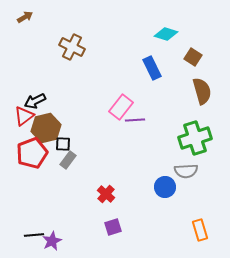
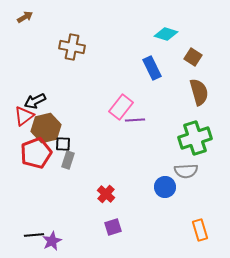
brown cross: rotated 15 degrees counterclockwise
brown semicircle: moved 3 px left, 1 px down
red pentagon: moved 4 px right
gray rectangle: rotated 18 degrees counterclockwise
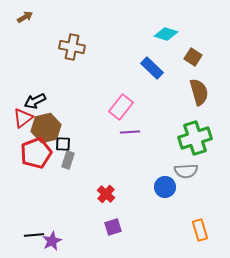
blue rectangle: rotated 20 degrees counterclockwise
red triangle: moved 1 px left, 2 px down
purple line: moved 5 px left, 12 px down
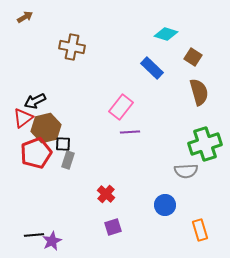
green cross: moved 10 px right, 6 px down
blue circle: moved 18 px down
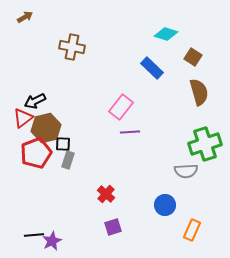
orange rectangle: moved 8 px left; rotated 40 degrees clockwise
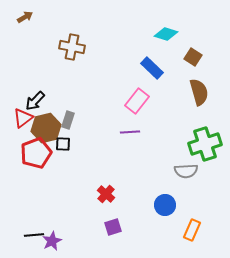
black arrow: rotated 20 degrees counterclockwise
pink rectangle: moved 16 px right, 6 px up
gray rectangle: moved 40 px up
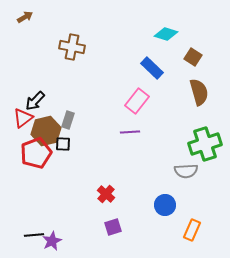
brown hexagon: moved 3 px down
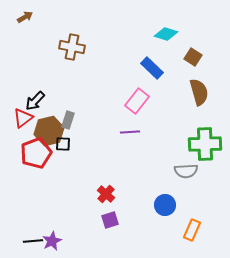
brown hexagon: moved 3 px right
green cross: rotated 16 degrees clockwise
purple square: moved 3 px left, 7 px up
black line: moved 1 px left, 6 px down
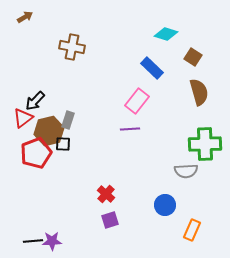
purple line: moved 3 px up
purple star: rotated 24 degrees clockwise
